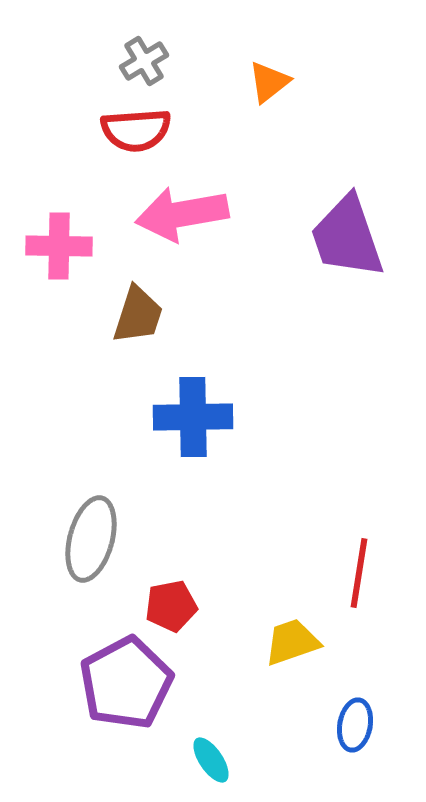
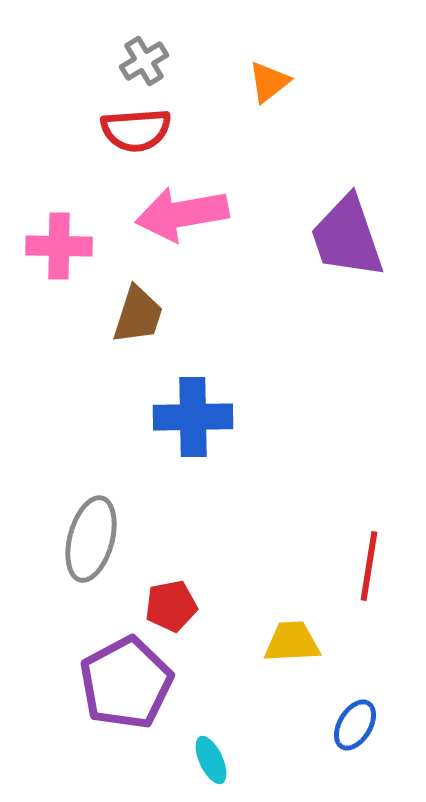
red line: moved 10 px right, 7 px up
yellow trapezoid: rotated 16 degrees clockwise
blue ellipse: rotated 21 degrees clockwise
cyan ellipse: rotated 9 degrees clockwise
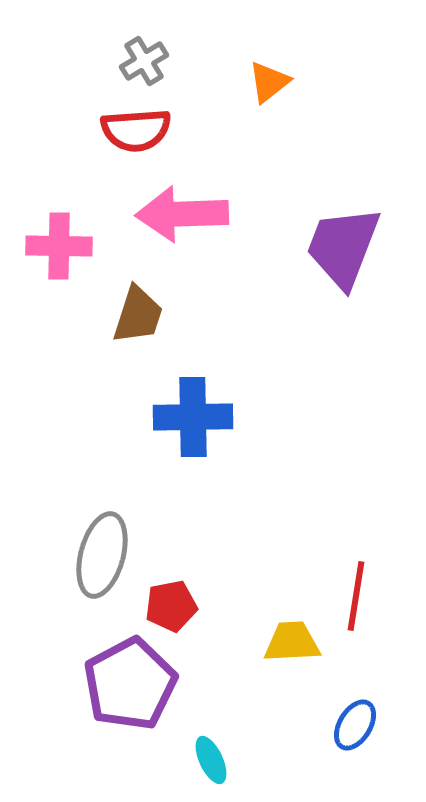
pink arrow: rotated 8 degrees clockwise
purple trapezoid: moved 4 px left, 10 px down; rotated 40 degrees clockwise
gray ellipse: moved 11 px right, 16 px down
red line: moved 13 px left, 30 px down
purple pentagon: moved 4 px right, 1 px down
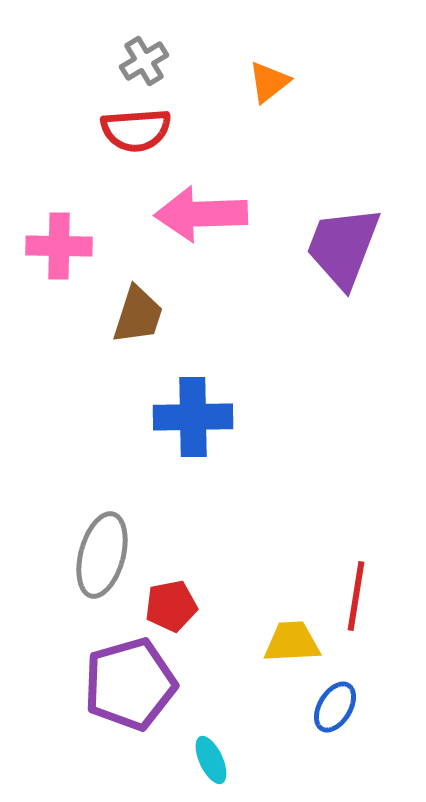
pink arrow: moved 19 px right
purple pentagon: rotated 12 degrees clockwise
blue ellipse: moved 20 px left, 18 px up
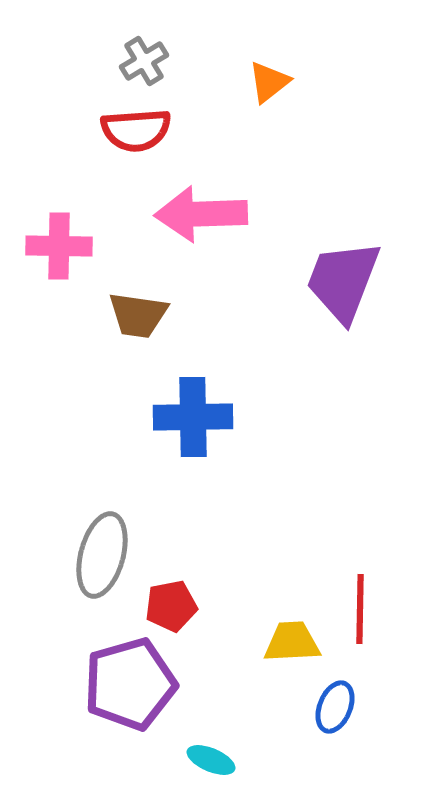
purple trapezoid: moved 34 px down
brown trapezoid: rotated 80 degrees clockwise
red line: moved 4 px right, 13 px down; rotated 8 degrees counterclockwise
blue ellipse: rotated 9 degrees counterclockwise
cyan ellipse: rotated 42 degrees counterclockwise
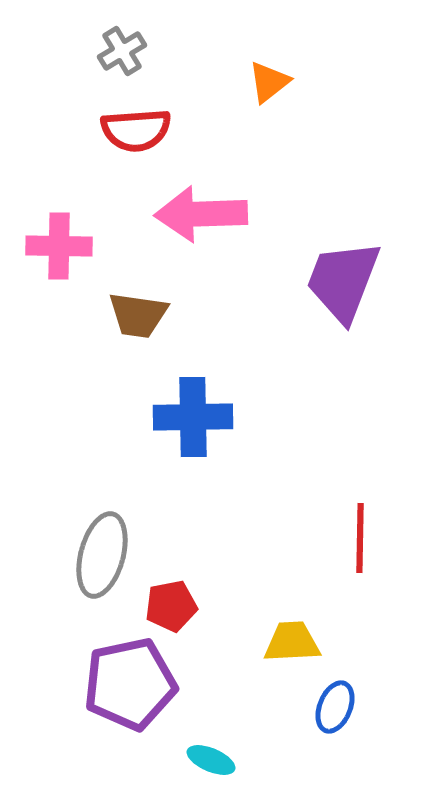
gray cross: moved 22 px left, 10 px up
red line: moved 71 px up
purple pentagon: rotated 4 degrees clockwise
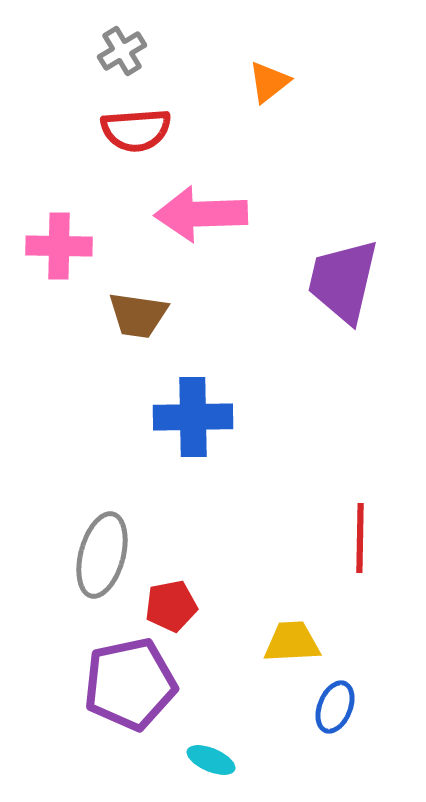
purple trapezoid: rotated 8 degrees counterclockwise
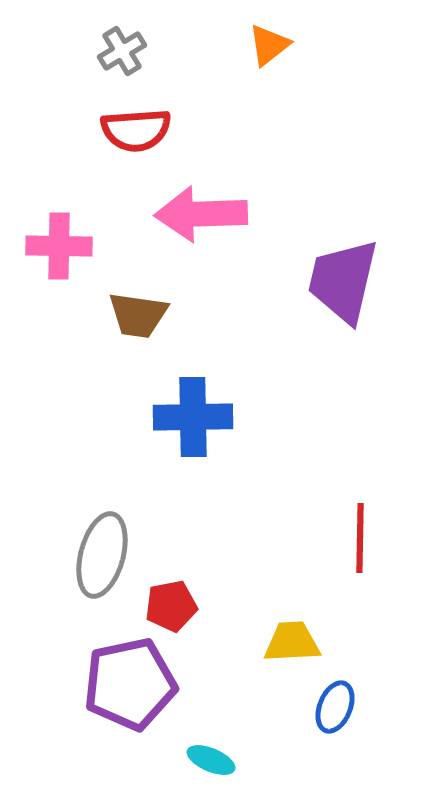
orange triangle: moved 37 px up
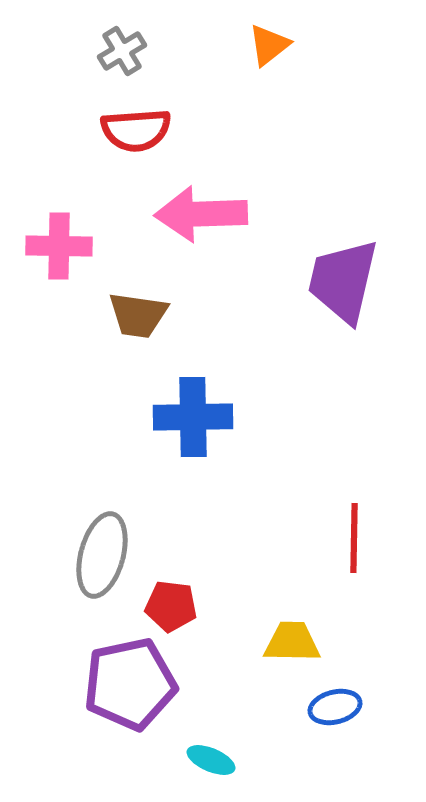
red line: moved 6 px left
red pentagon: rotated 18 degrees clockwise
yellow trapezoid: rotated 4 degrees clockwise
blue ellipse: rotated 54 degrees clockwise
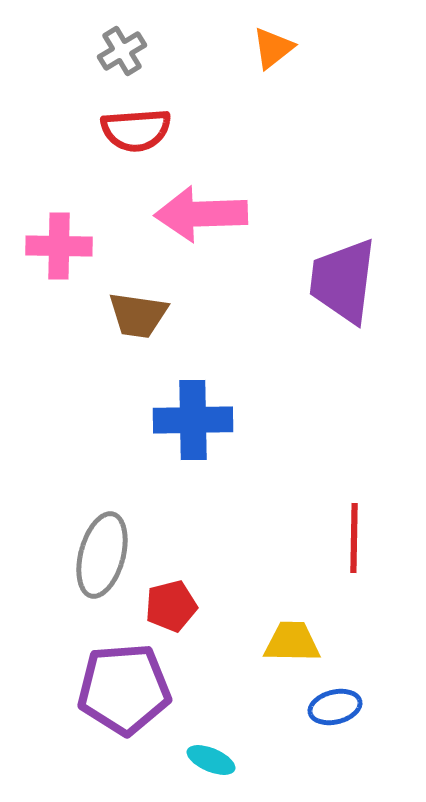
orange triangle: moved 4 px right, 3 px down
purple trapezoid: rotated 6 degrees counterclockwise
blue cross: moved 3 px down
red pentagon: rotated 21 degrees counterclockwise
purple pentagon: moved 6 px left, 5 px down; rotated 8 degrees clockwise
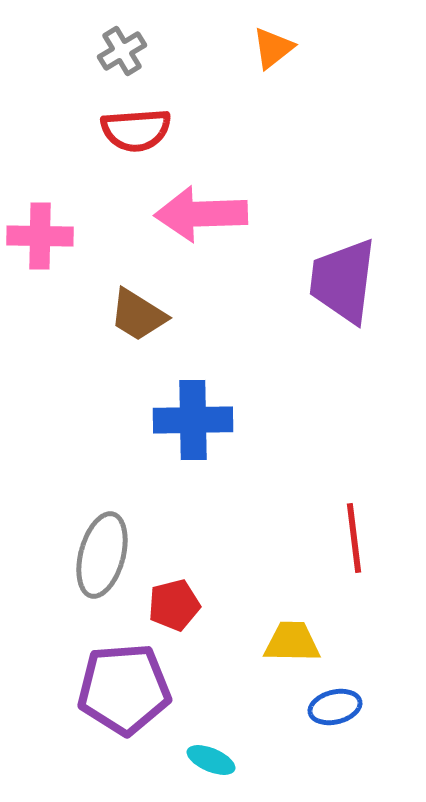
pink cross: moved 19 px left, 10 px up
brown trapezoid: rotated 24 degrees clockwise
red line: rotated 8 degrees counterclockwise
red pentagon: moved 3 px right, 1 px up
